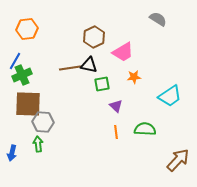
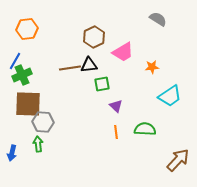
black triangle: rotated 18 degrees counterclockwise
orange star: moved 18 px right, 10 px up
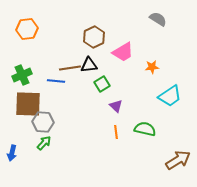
blue line: moved 41 px right, 20 px down; rotated 66 degrees clockwise
green square: rotated 21 degrees counterclockwise
green semicircle: rotated 10 degrees clockwise
green arrow: moved 6 px right, 1 px up; rotated 49 degrees clockwise
brown arrow: rotated 15 degrees clockwise
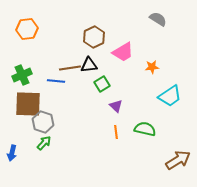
gray hexagon: rotated 15 degrees clockwise
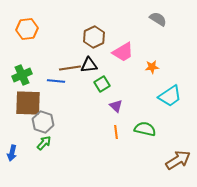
brown square: moved 1 px up
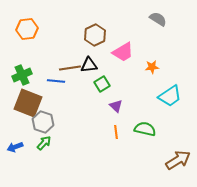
brown hexagon: moved 1 px right, 2 px up
brown square: rotated 20 degrees clockwise
blue arrow: moved 3 px right, 6 px up; rotated 56 degrees clockwise
